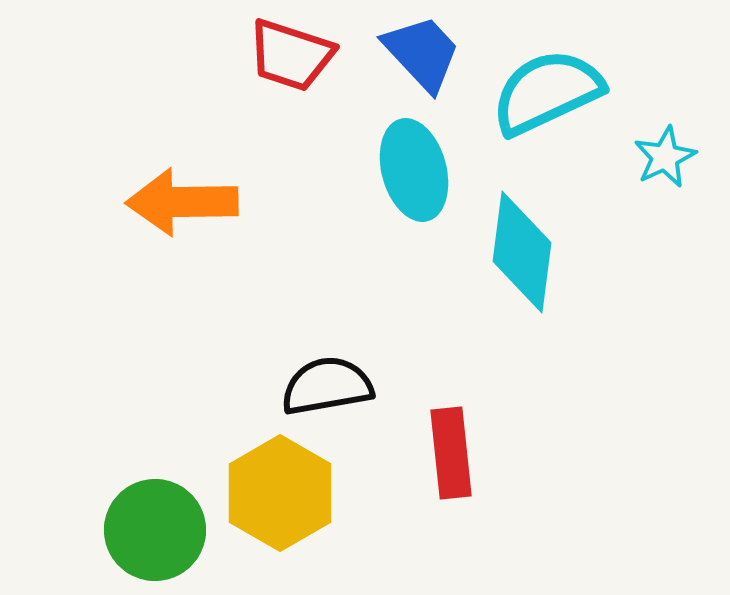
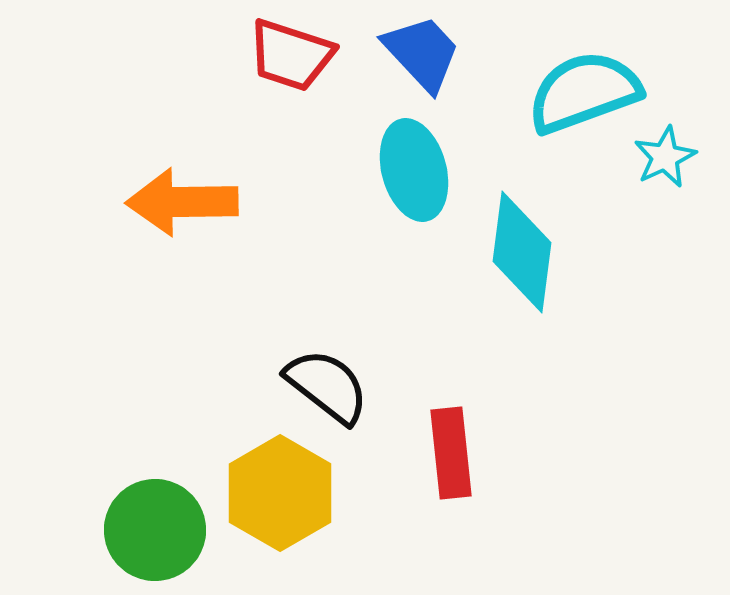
cyan semicircle: moved 37 px right; rotated 5 degrees clockwise
black semicircle: rotated 48 degrees clockwise
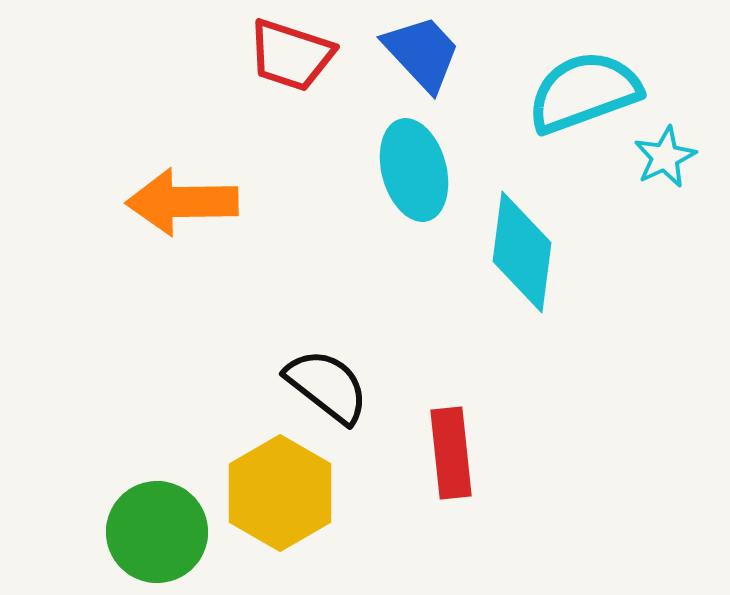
green circle: moved 2 px right, 2 px down
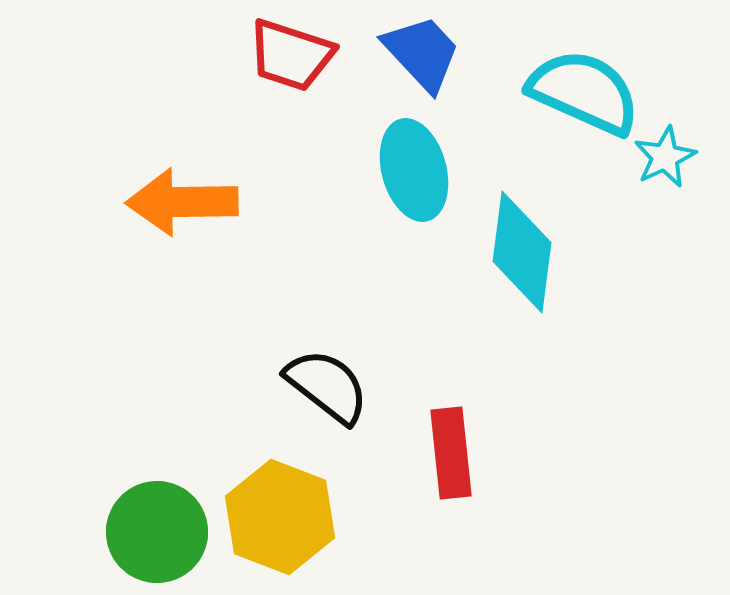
cyan semicircle: rotated 44 degrees clockwise
yellow hexagon: moved 24 px down; rotated 9 degrees counterclockwise
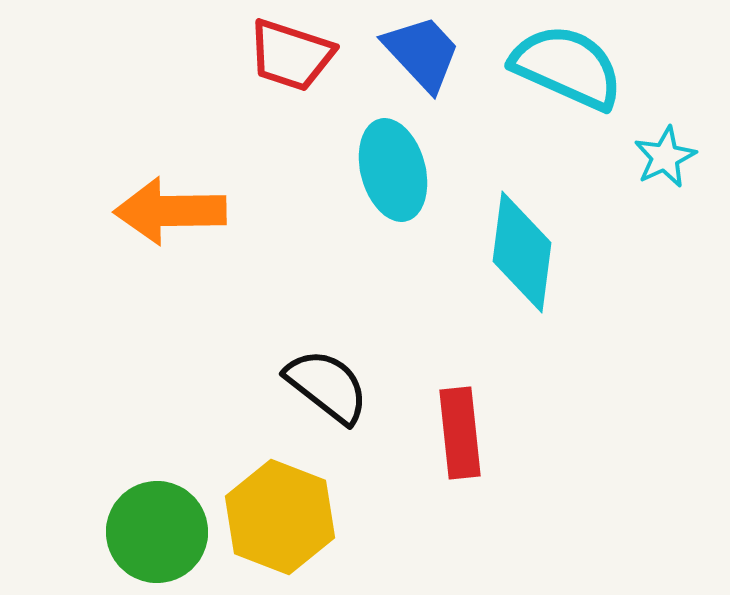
cyan semicircle: moved 17 px left, 25 px up
cyan ellipse: moved 21 px left
orange arrow: moved 12 px left, 9 px down
red rectangle: moved 9 px right, 20 px up
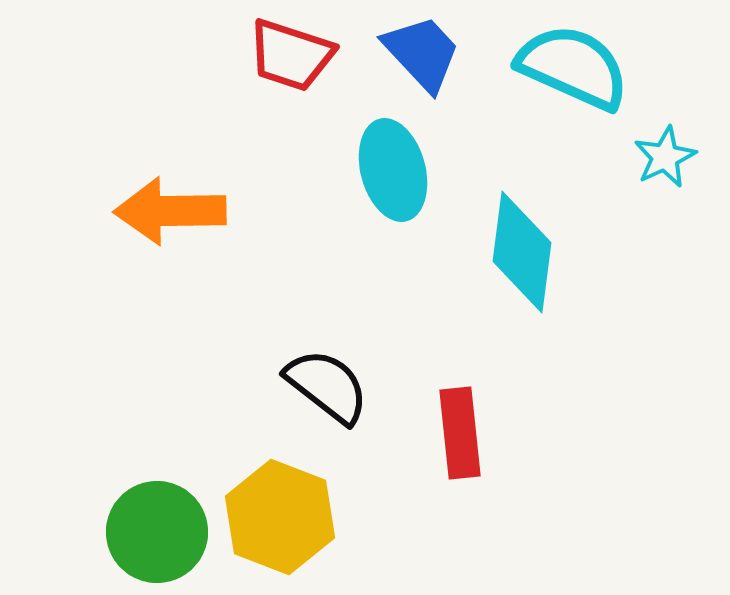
cyan semicircle: moved 6 px right
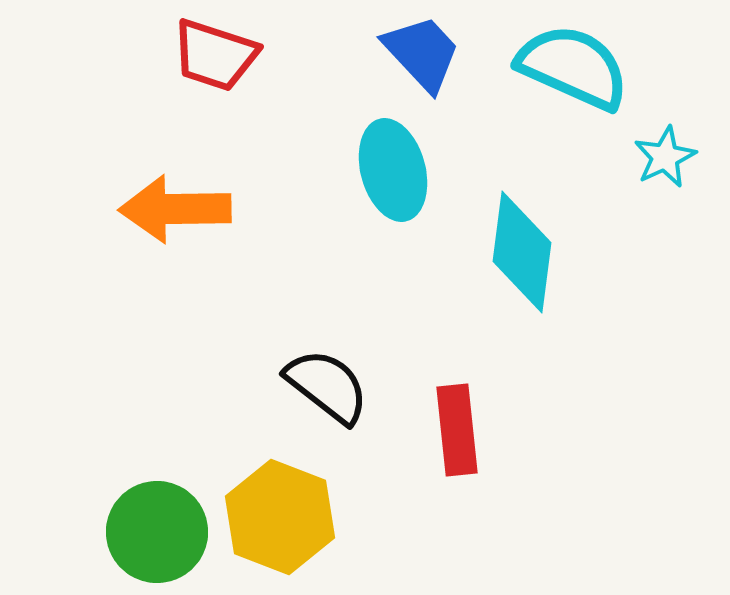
red trapezoid: moved 76 px left
orange arrow: moved 5 px right, 2 px up
red rectangle: moved 3 px left, 3 px up
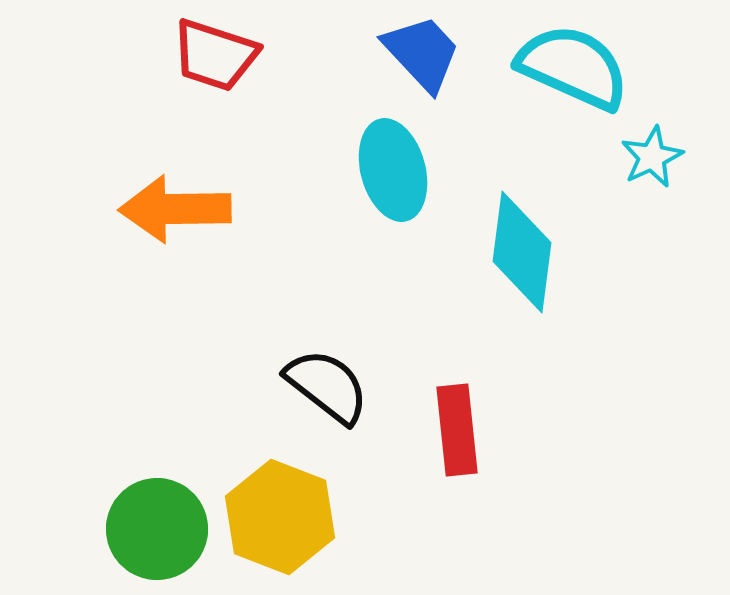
cyan star: moved 13 px left
green circle: moved 3 px up
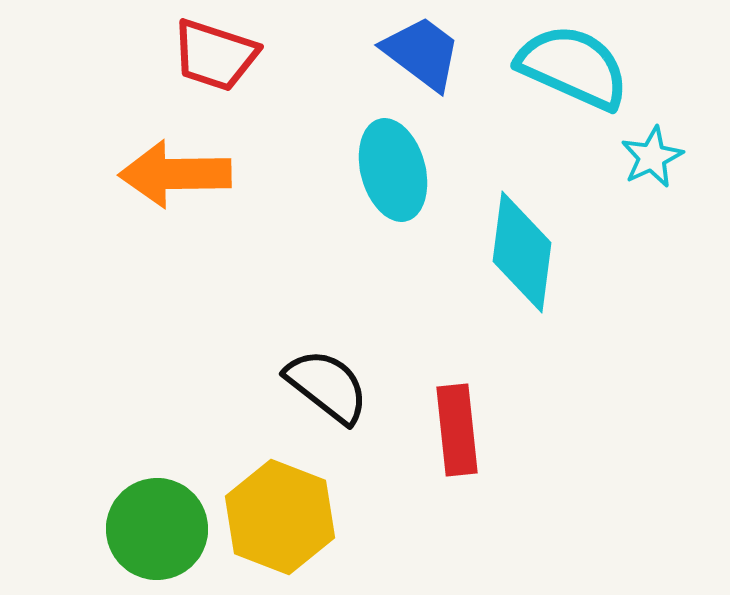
blue trapezoid: rotated 10 degrees counterclockwise
orange arrow: moved 35 px up
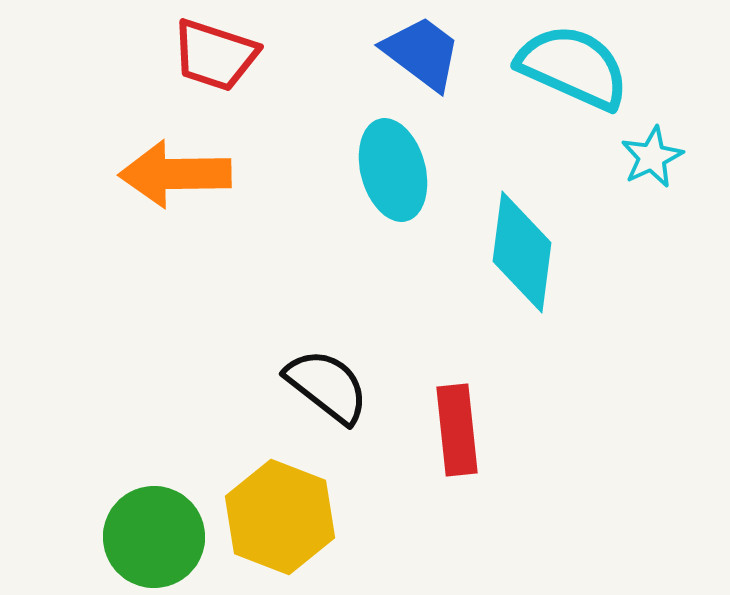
green circle: moved 3 px left, 8 px down
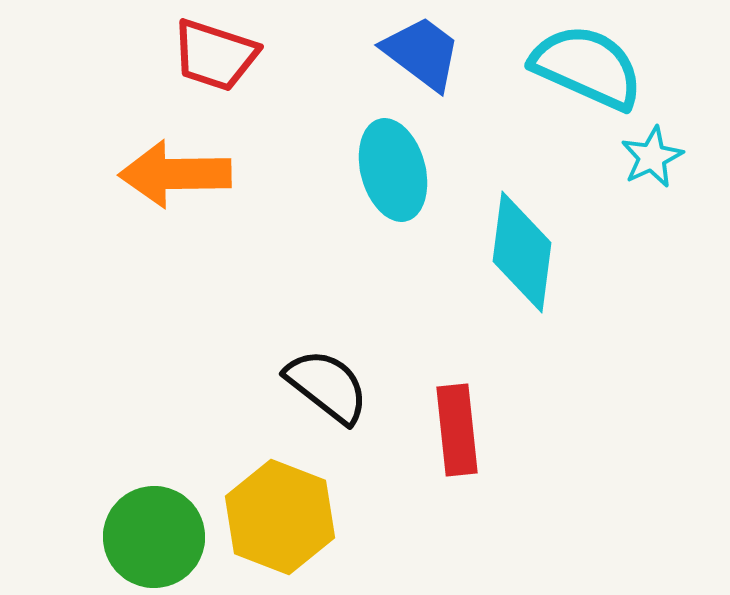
cyan semicircle: moved 14 px right
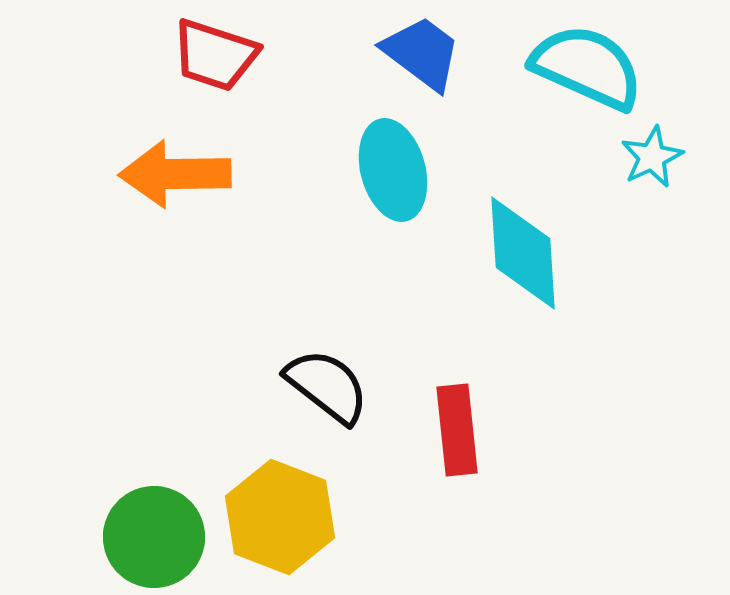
cyan diamond: moved 1 px right, 1 px down; rotated 11 degrees counterclockwise
